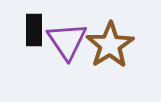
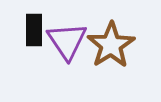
brown star: moved 1 px right
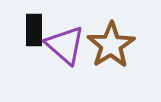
purple triangle: moved 2 px left, 4 px down; rotated 15 degrees counterclockwise
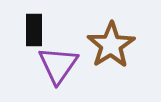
purple triangle: moved 7 px left, 20 px down; rotated 24 degrees clockwise
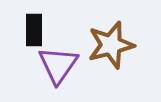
brown star: rotated 18 degrees clockwise
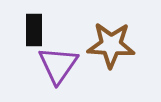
brown star: rotated 18 degrees clockwise
